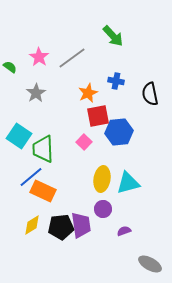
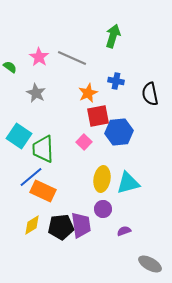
green arrow: rotated 120 degrees counterclockwise
gray line: rotated 60 degrees clockwise
gray star: rotated 12 degrees counterclockwise
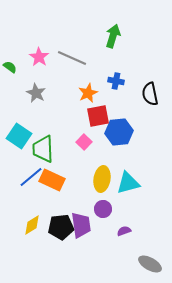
orange rectangle: moved 9 px right, 11 px up
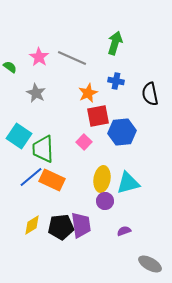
green arrow: moved 2 px right, 7 px down
blue hexagon: moved 3 px right
purple circle: moved 2 px right, 8 px up
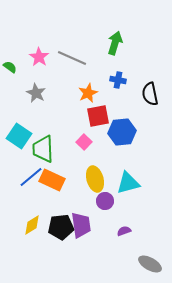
blue cross: moved 2 px right, 1 px up
yellow ellipse: moved 7 px left; rotated 25 degrees counterclockwise
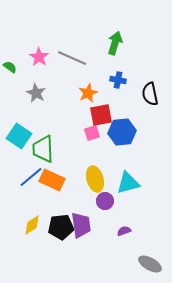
red square: moved 3 px right, 1 px up
pink square: moved 8 px right, 9 px up; rotated 28 degrees clockwise
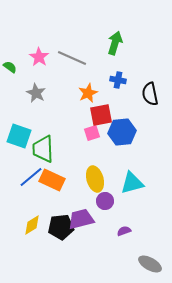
cyan square: rotated 15 degrees counterclockwise
cyan triangle: moved 4 px right
purple trapezoid: moved 6 px up; rotated 96 degrees counterclockwise
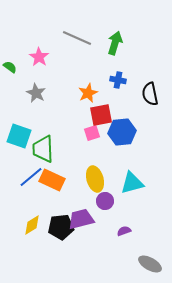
gray line: moved 5 px right, 20 px up
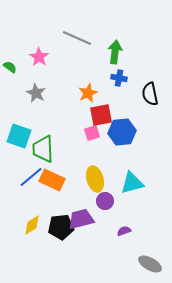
green arrow: moved 9 px down; rotated 10 degrees counterclockwise
blue cross: moved 1 px right, 2 px up
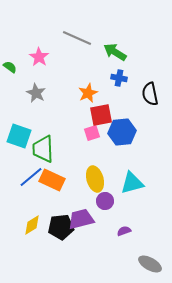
green arrow: rotated 65 degrees counterclockwise
